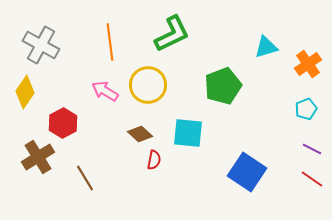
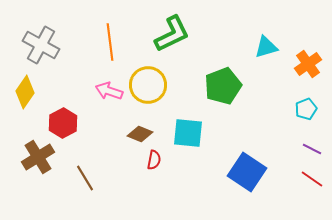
pink arrow: moved 4 px right; rotated 12 degrees counterclockwise
brown diamond: rotated 20 degrees counterclockwise
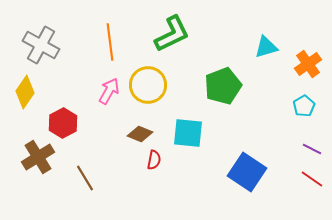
pink arrow: rotated 100 degrees clockwise
cyan pentagon: moved 2 px left, 3 px up; rotated 10 degrees counterclockwise
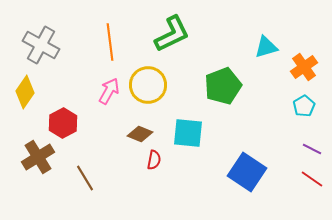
orange cross: moved 4 px left, 3 px down
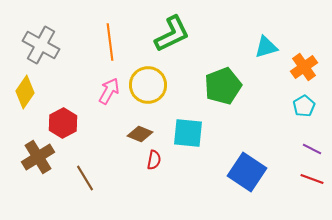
red line: rotated 15 degrees counterclockwise
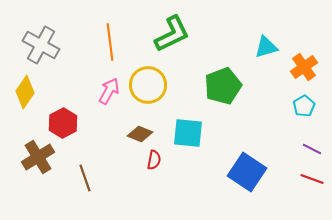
brown line: rotated 12 degrees clockwise
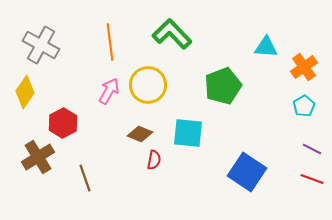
green L-shape: rotated 108 degrees counterclockwise
cyan triangle: rotated 20 degrees clockwise
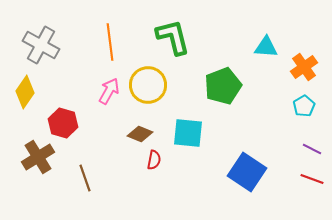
green L-shape: moved 1 px right, 3 px down; rotated 30 degrees clockwise
red hexagon: rotated 16 degrees counterclockwise
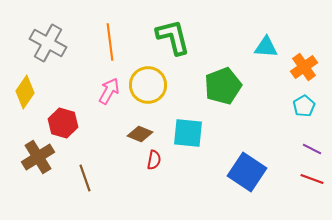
gray cross: moved 7 px right, 2 px up
